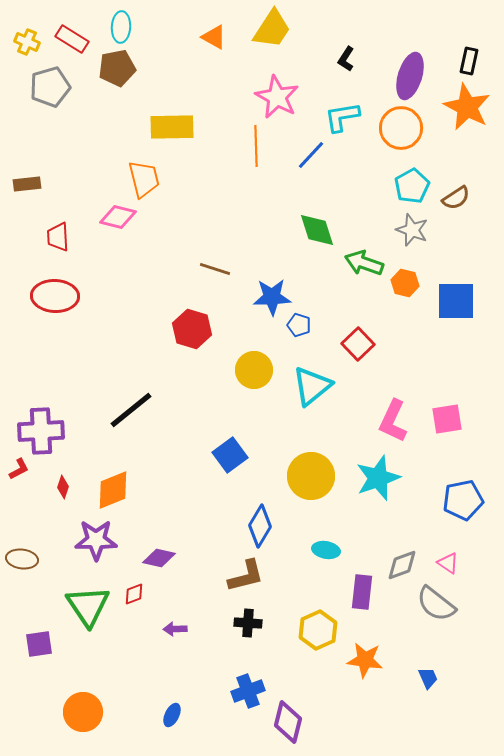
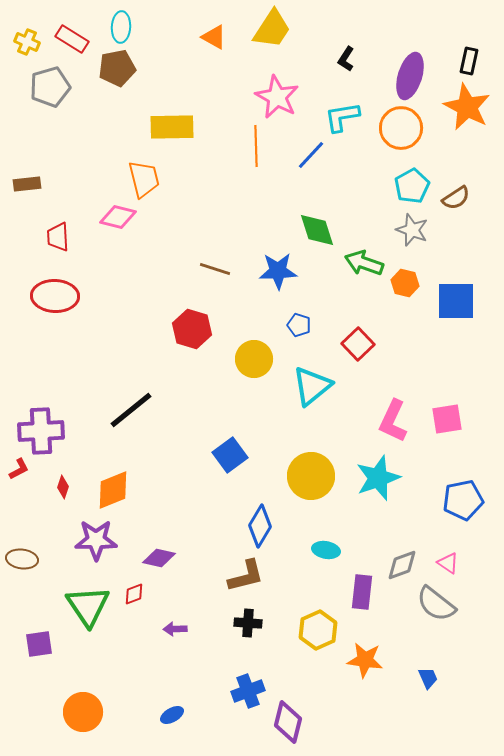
blue star at (272, 297): moved 6 px right, 26 px up
yellow circle at (254, 370): moved 11 px up
blue ellipse at (172, 715): rotated 35 degrees clockwise
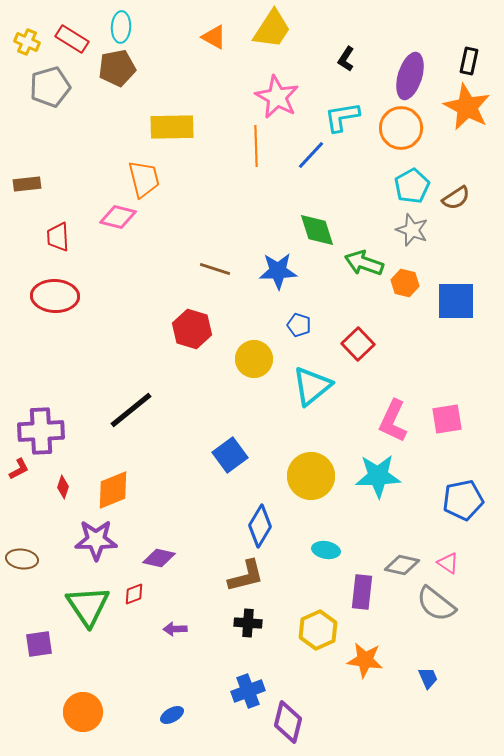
cyan star at (378, 478): moved 2 px up; rotated 18 degrees clockwise
gray diamond at (402, 565): rotated 32 degrees clockwise
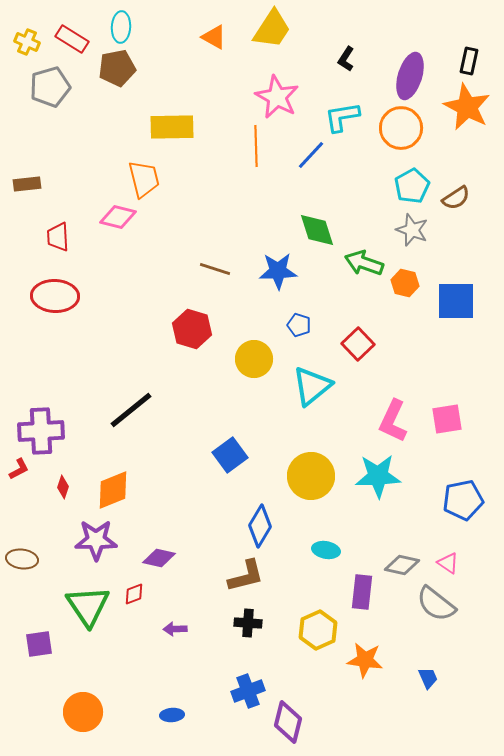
blue ellipse at (172, 715): rotated 25 degrees clockwise
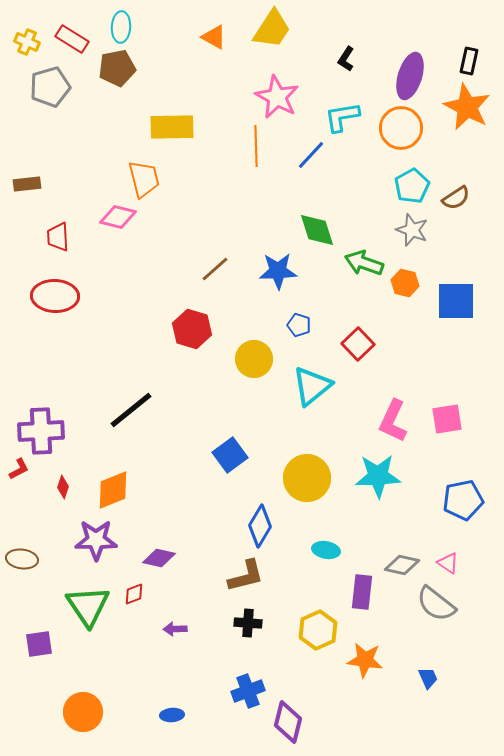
brown line at (215, 269): rotated 60 degrees counterclockwise
yellow circle at (311, 476): moved 4 px left, 2 px down
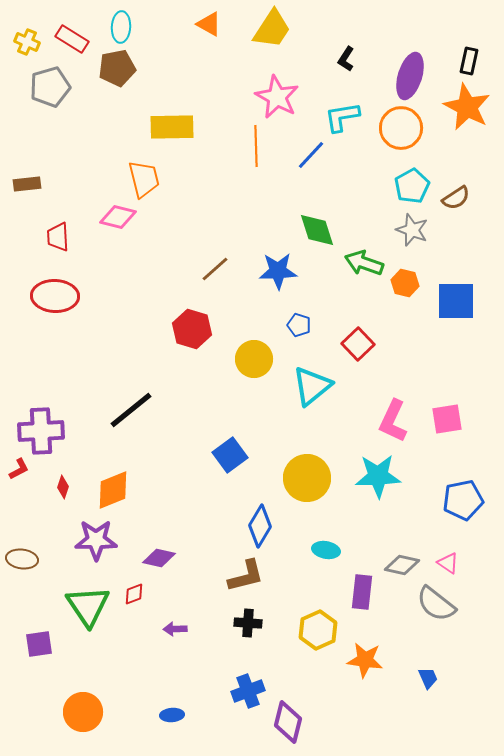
orange triangle at (214, 37): moved 5 px left, 13 px up
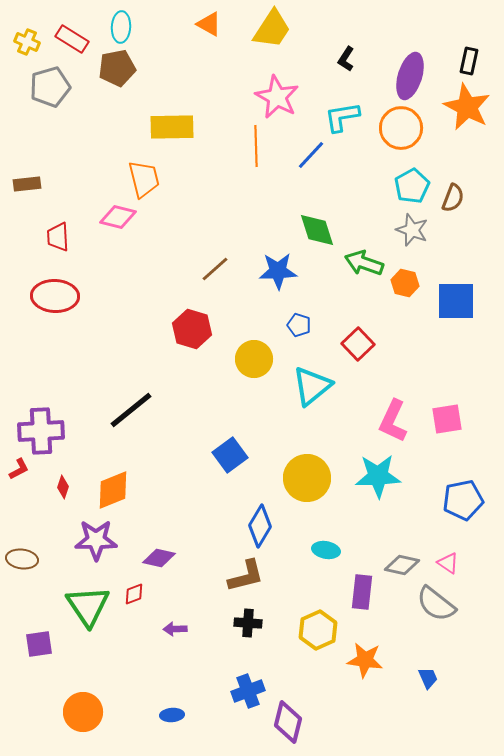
brown semicircle at (456, 198): moved 3 px left; rotated 36 degrees counterclockwise
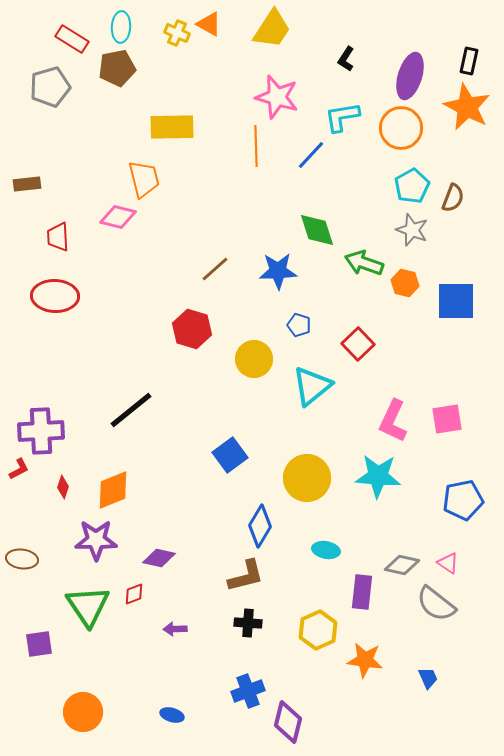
yellow cross at (27, 42): moved 150 px right, 9 px up
pink star at (277, 97): rotated 12 degrees counterclockwise
cyan star at (378, 476): rotated 6 degrees clockwise
blue ellipse at (172, 715): rotated 20 degrees clockwise
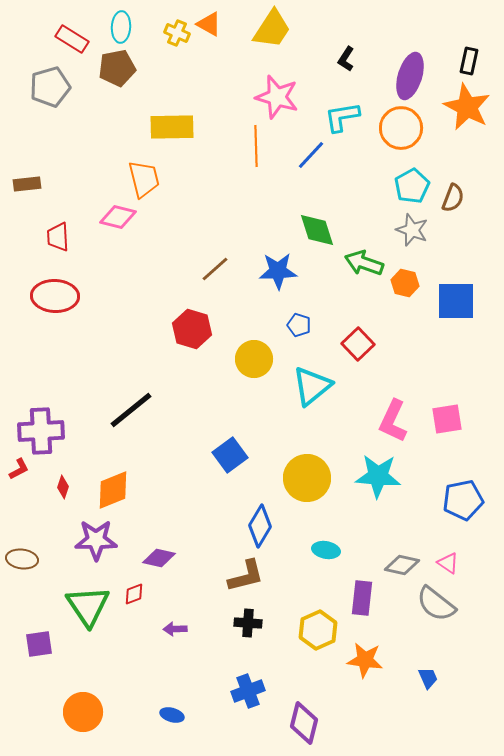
purple rectangle at (362, 592): moved 6 px down
purple diamond at (288, 722): moved 16 px right, 1 px down
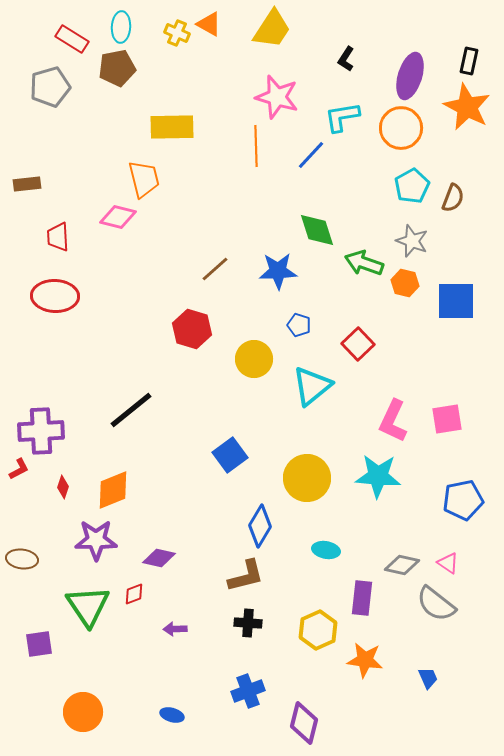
gray star at (412, 230): moved 11 px down
